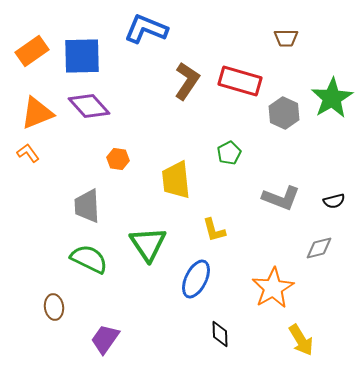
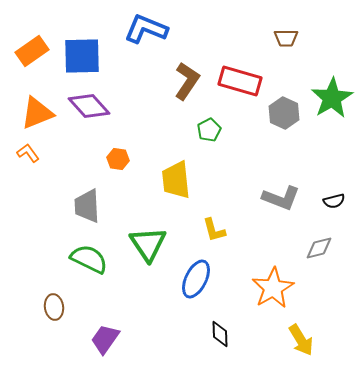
green pentagon: moved 20 px left, 23 px up
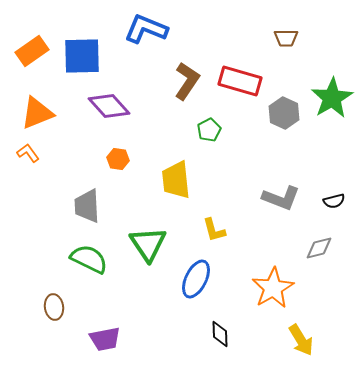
purple diamond: moved 20 px right
purple trapezoid: rotated 136 degrees counterclockwise
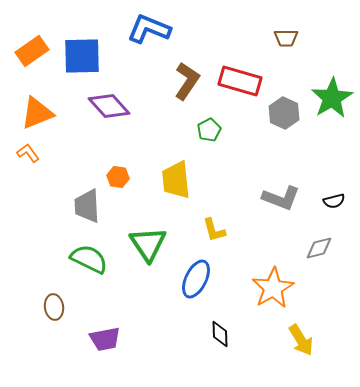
blue L-shape: moved 3 px right
orange hexagon: moved 18 px down
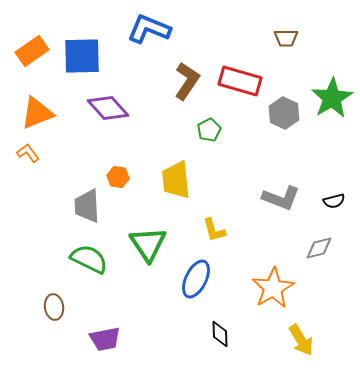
purple diamond: moved 1 px left, 2 px down
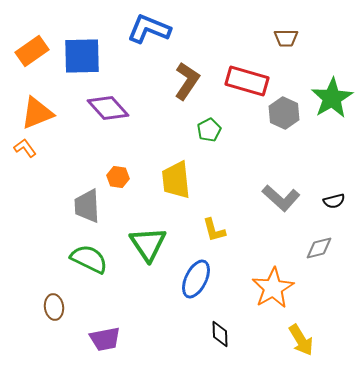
red rectangle: moved 7 px right
orange L-shape: moved 3 px left, 5 px up
gray L-shape: rotated 21 degrees clockwise
